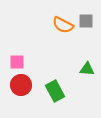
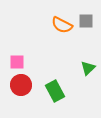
orange semicircle: moved 1 px left
green triangle: moved 1 px right, 1 px up; rotated 49 degrees counterclockwise
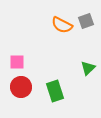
gray square: rotated 21 degrees counterclockwise
red circle: moved 2 px down
green rectangle: rotated 10 degrees clockwise
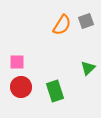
orange semicircle: rotated 85 degrees counterclockwise
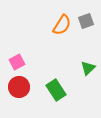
pink square: rotated 28 degrees counterclockwise
red circle: moved 2 px left
green rectangle: moved 1 px right, 1 px up; rotated 15 degrees counterclockwise
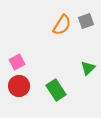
red circle: moved 1 px up
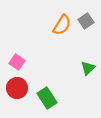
gray square: rotated 14 degrees counterclockwise
pink square: rotated 28 degrees counterclockwise
red circle: moved 2 px left, 2 px down
green rectangle: moved 9 px left, 8 px down
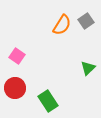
pink square: moved 6 px up
red circle: moved 2 px left
green rectangle: moved 1 px right, 3 px down
